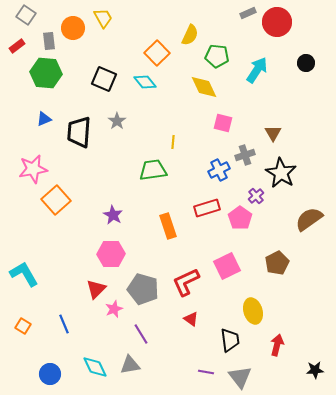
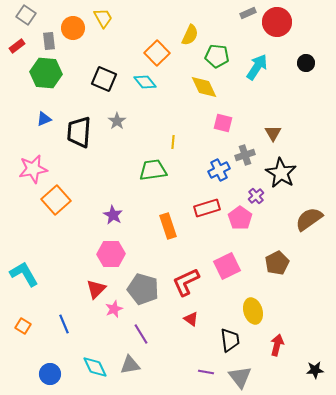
cyan arrow at (257, 70): moved 3 px up
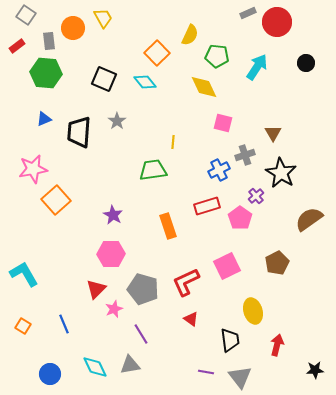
red rectangle at (207, 208): moved 2 px up
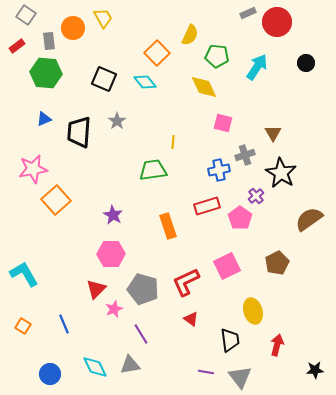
blue cross at (219, 170): rotated 15 degrees clockwise
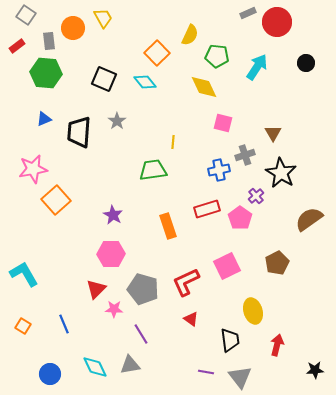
red rectangle at (207, 206): moved 3 px down
pink star at (114, 309): rotated 24 degrees clockwise
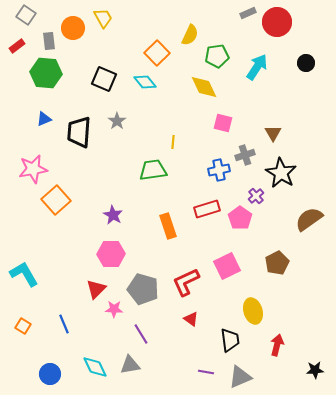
green pentagon at (217, 56): rotated 15 degrees counterclockwise
gray triangle at (240, 377): rotated 45 degrees clockwise
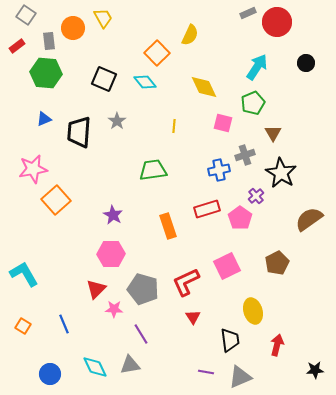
green pentagon at (217, 56): moved 36 px right, 47 px down; rotated 15 degrees counterclockwise
yellow line at (173, 142): moved 1 px right, 16 px up
red triangle at (191, 319): moved 2 px right, 2 px up; rotated 21 degrees clockwise
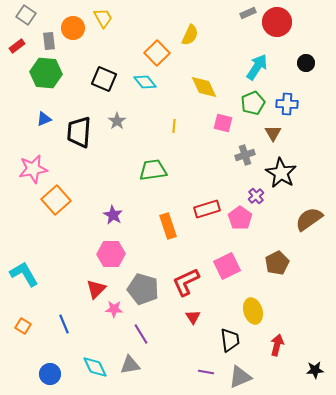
blue cross at (219, 170): moved 68 px right, 66 px up; rotated 15 degrees clockwise
